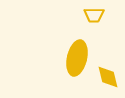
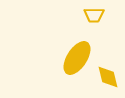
yellow ellipse: rotated 20 degrees clockwise
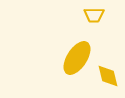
yellow diamond: moved 1 px up
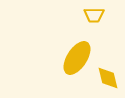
yellow diamond: moved 2 px down
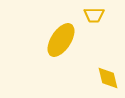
yellow ellipse: moved 16 px left, 18 px up
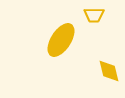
yellow diamond: moved 1 px right, 7 px up
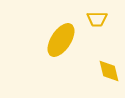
yellow trapezoid: moved 3 px right, 4 px down
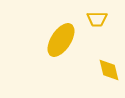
yellow diamond: moved 1 px up
